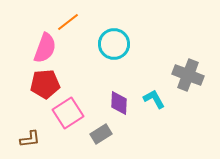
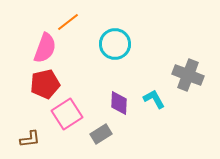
cyan circle: moved 1 px right
red pentagon: rotated 8 degrees counterclockwise
pink square: moved 1 px left, 1 px down
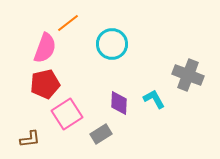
orange line: moved 1 px down
cyan circle: moved 3 px left
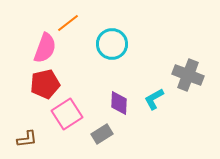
cyan L-shape: rotated 90 degrees counterclockwise
gray rectangle: moved 1 px right
brown L-shape: moved 3 px left
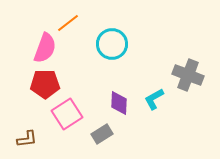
red pentagon: rotated 12 degrees clockwise
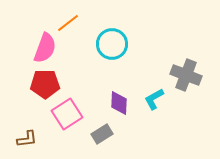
gray cross: moved 2 px left
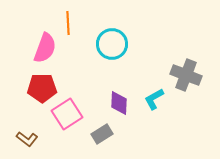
orange line: rotated 55 degrees counterclockwise
red pentagon: moved 3 px left, 4 px down
brown L-shape: rotated 45 degrees clockwise
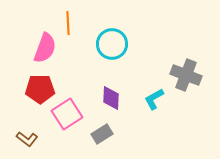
red pentagon: moved 2 px left, 1 px down
purple diamond: moved 8 px left, 5 px up
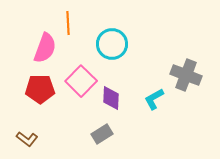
pink square: moved 14 px right, 33 px up; rotated 12 degrees counterclockwise
